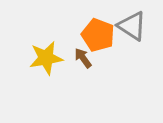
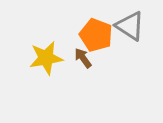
gray triangle: moved 2 px left
orange pentagon: moved 2 px left
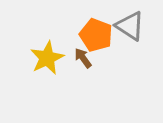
yellow star: moved 1 px right; rotated 16 degrees counterclockwise
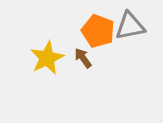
gray triangle: rotated 44 degrees counterclockwise
orange pentagon: moved 2 px right, 4 px up
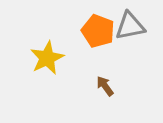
brown arrow: moved 22 px right, 28 px down
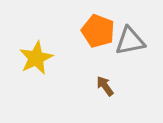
gray triangle: moved 15 px down
yellow star: moved 11 px left
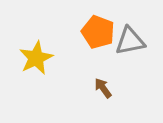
orange pentagon: moved 1 px down
brown arrow: moved 2 px left, 2 px down
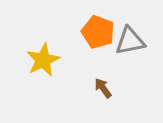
yellow star: moved 7 px right, 2 px down
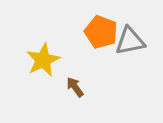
orange pentagon: moved 3 px right
brown arrow: moved 28 px left, 1 px up
